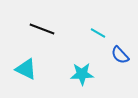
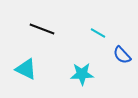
blue semicircle: moved 2 px right
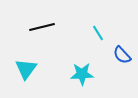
black line: moved 2 px up; rotated 35 degrees counterclockwise
cyan line: rotated 28 degrees clockwise
cyan triangle: rotated 40 degrees clockwise
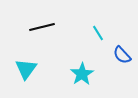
cyan star: rotated 30 degrees counterclockwise
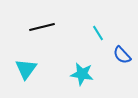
cyan star: rotated 30 degrees counterclockwise
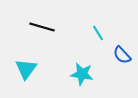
black line: rotated 30 degrees clockwise
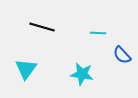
cyan line: rotated 56 degrees counterclockwise
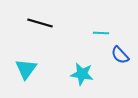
black line: moved 2 px left, 4 px up
cyan line: moved 3 px right
blue semicircle: moved 2 px left
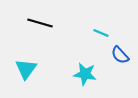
cyan line: rotated 21 degrees clockwise
cyan star: moved 3 px right
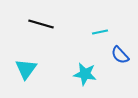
black line: moved 1 px right, 1 px down
cyan line: moved 1 px left, 1 px up; rotated 35 degrees counterclockwise
